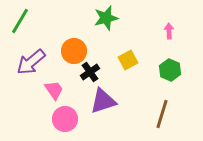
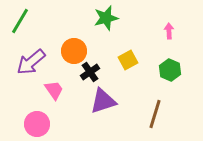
brown line: moved 7 px left
pink circle: moved 28 px left, 5 px down
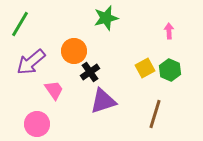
green line: moved 3 px down
yellow square: moved 17 px right, 8 px down
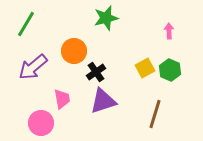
green line: moved 6 px right
purple arrow: moved 2 px right, 5 px down
black cross: moved 6 px right
pink trapezoid: moved 8 px right, 9 px down; rotated 25 degrees clockwise
pink circle: moved 4 px right, 1 px up
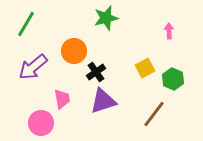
green hexagon: moved 3 px right, 9 px down
brown line: moved 1 px left; rotated 20 degrees clockwise
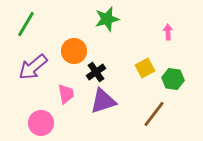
green star: moved 1 px right, 1 px down
pink arrow: moved 1 px left, 1 px down
green hexagon: rotated 15 degrees counterclockwise
pink trapezoid: moved 4 px right, 5 px up
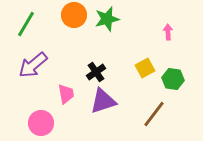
orange circle: moved 36 px up
purple arrow: moved 2 px up
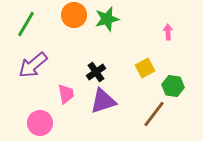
green hexagon: moved 7 px down
pink circle: moved 1 px left
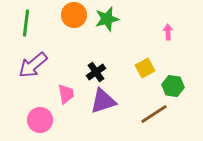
green line: moved 1 px up; rotated 24 degrees counterclockwise
brown line: rotated 20 degrees clockwise
pink circle: moved 3 px up
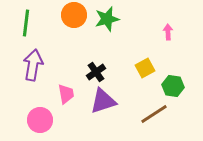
purple arrow: rotated 140 degrees clockwise
